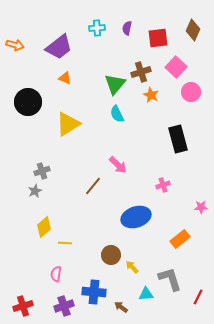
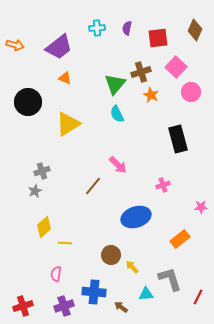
brown diamond: moved 2 px right
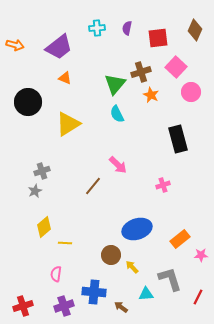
pink star: moved 48 px down
blue ellipse: moved 1 px right, 12 px down
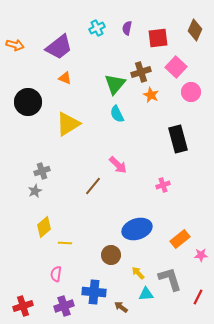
cyan cross: rotated 21 degrees counterclockwise
yellow arrow: moved 6 px right, 6 px down
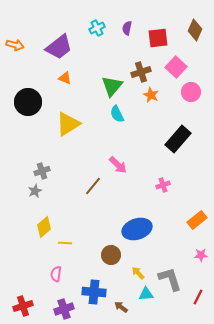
green triangle: moved 3 px left, 2 px down
black rectangle: rotated 56 degrees clockwise
orange rectangle: moved 17 px right, 19 px up
purple cross: moved 3 px down
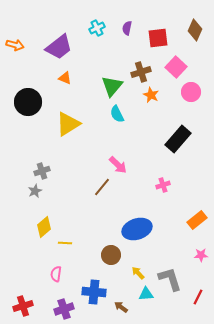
brown line: moved 9 px right, 1 px down
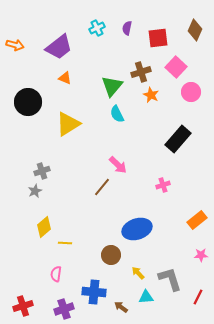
cyan triangle: moved 3 px down
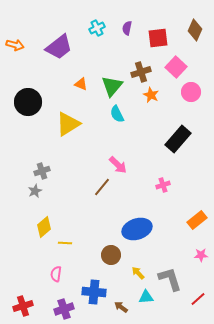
orange triangle: moved 16 px right, 6 px down
red line: moved 2 px down; rotated 21 degrees clockwise
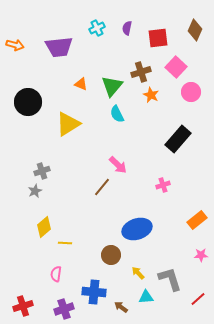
purple trapezoid: rotated 32 degrees clockwise
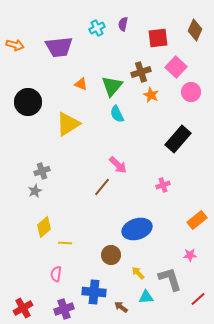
purple semicircle: moved 4 px left, 4 px up
pink star: moved 11 px left
red cross: moved 2 px down; rotated 12 degrees counterclockwise
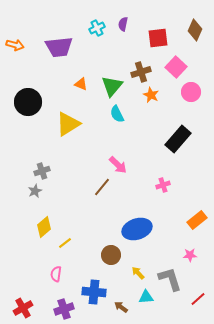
yellow line: rotated 40 degrees counterclockwise
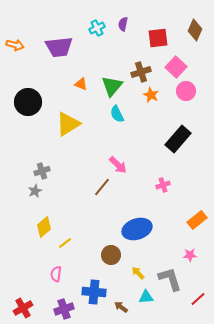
pink circle: moved 5 px left, 1 px up
